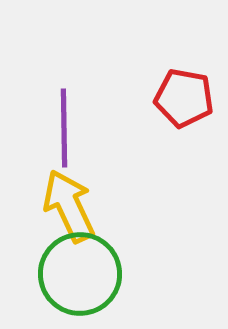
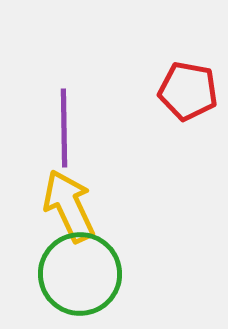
red pentagon: moved 4 px right, 7 px up
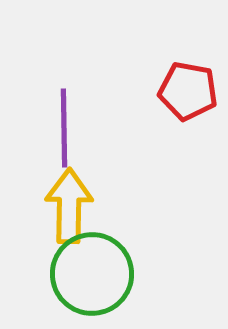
yellow arrow: rotated 26 degrees clockwise
green circle: moved 12 px right
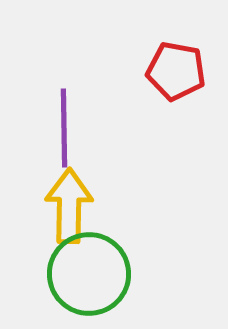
red pentagon: moved 12 px left, 20 px up
green circle: moved 3 px left
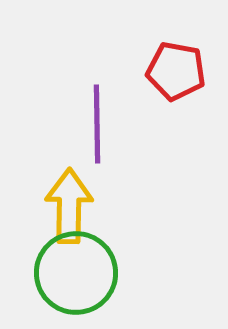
purple line: moved 33 px right, 4 px up
green circle: moved 13 px left, 1 px up
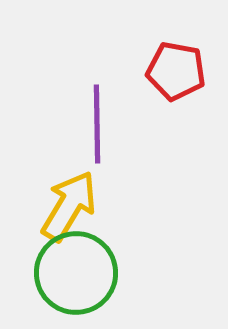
yellow arrow: rotated 30 degrees clockwise
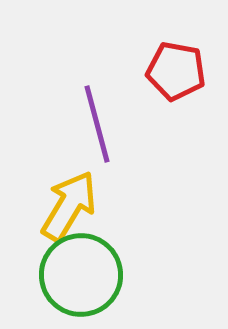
purple line: rotated 14 degrees counterclockwise
green circle: moved 5 px right, 2 px down
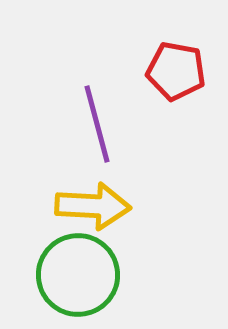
yellow arrow: moved 24 px right; rotated 62 degrees clockwise
green circle: moved 3 px left
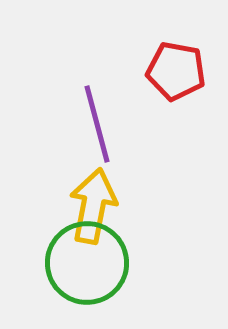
yellow arrow: rotated 82 degrees counterclockwise
green circle: moved 9 px right, 12 px up
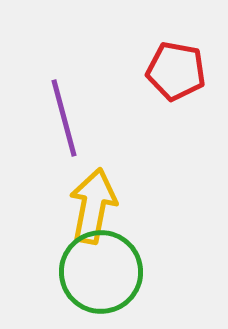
purple line: moved 33 px left, 6 px up
green circle: moved 14 px right, 9 px down
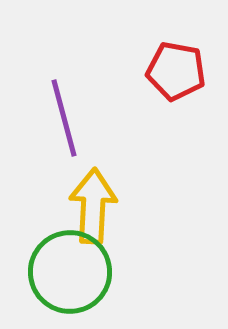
yellow arrow: rotated 8 degrees counterclockwise
green circle: moved 31 px left
